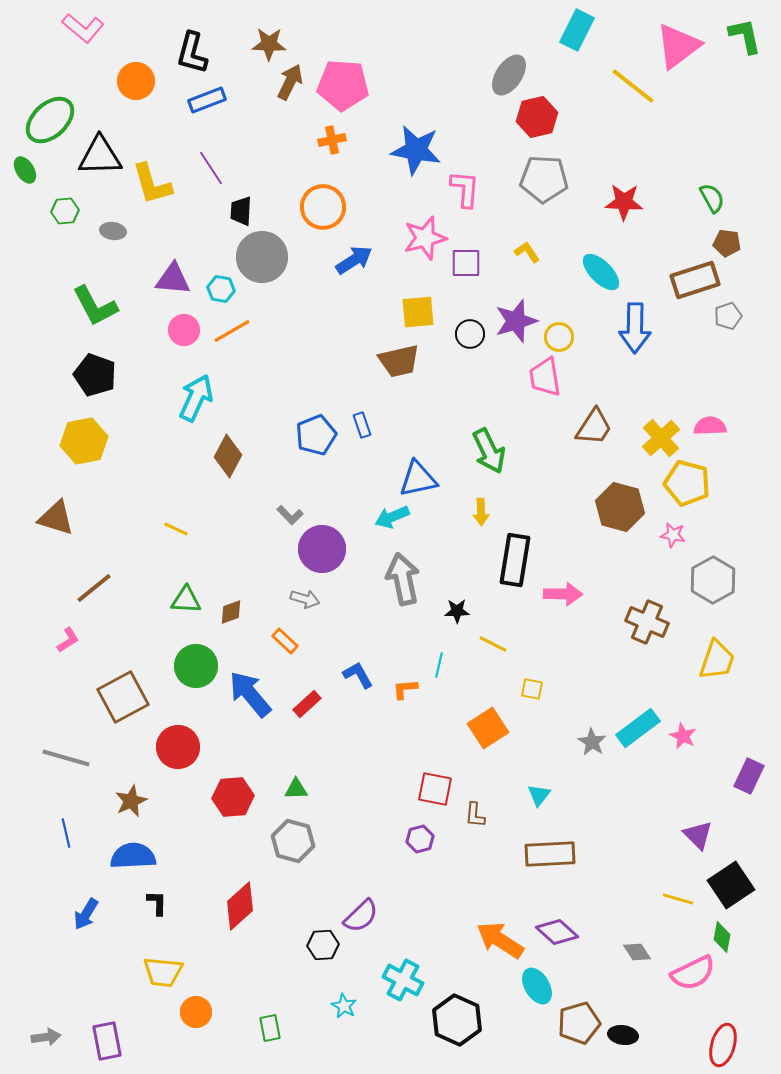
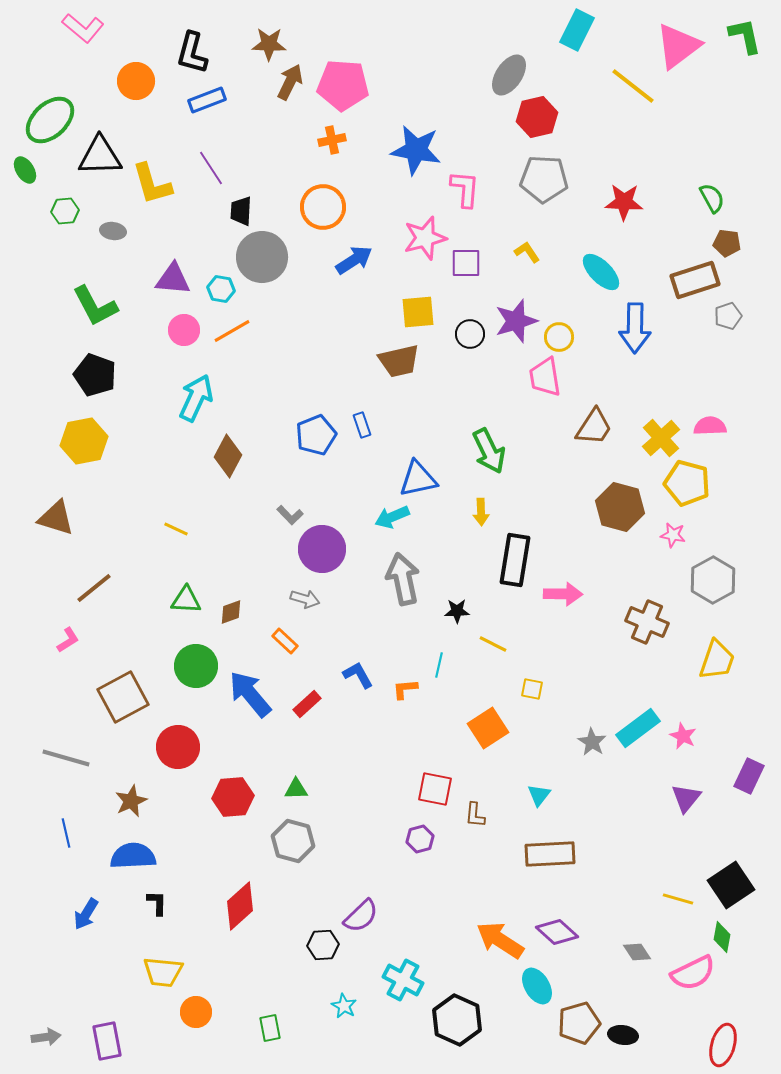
purple triangle at (698, 835): moved 12 px left, 37 px up; rotated 24 degrees clockwise
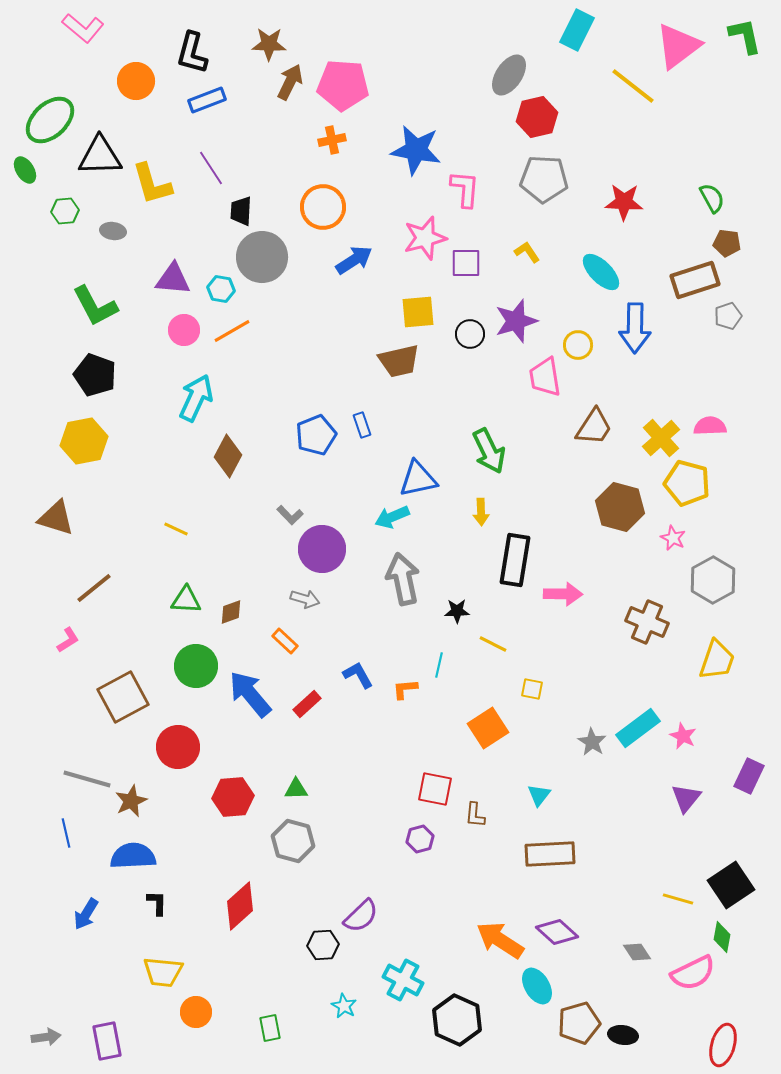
yellow circle at (559, 337): moved 19 px right, 8 px down
pink star at (673, 535): moved 3 px down; rotated 15 degrees clockwise
gray line at (66, 758): moved 21 px right, 21 px down
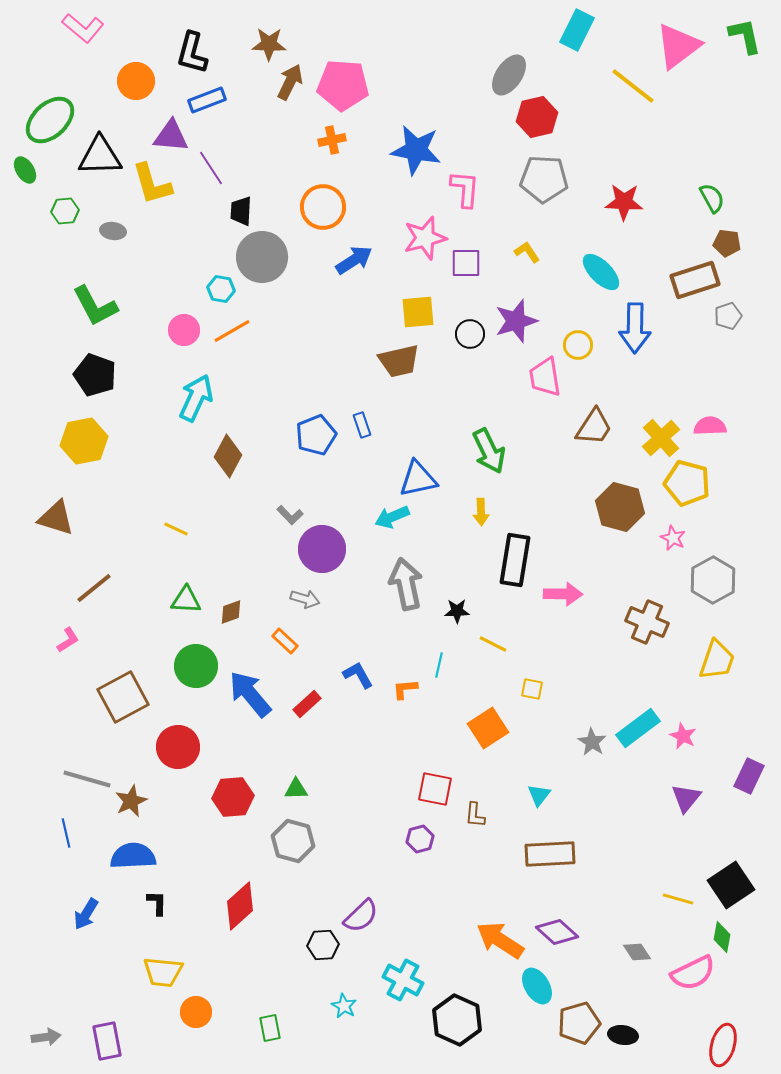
purple triangle at (173, 279): moved 2 px left, 143 px up
gray arrow at (403, 579): moved 3 px right, 5 px down
